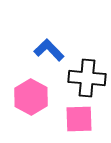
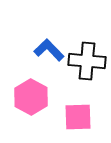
black cross: moved 17 px up
pink square: moved 1 px left, 2 px up
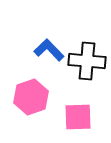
pink hexagon: rotated 12 degrees clockwise
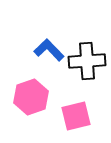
black cross: rotated 9 degrees counterclockwise
pink square: moved 2 px left, 1 px up; rotated 12 degrees counterclockwise
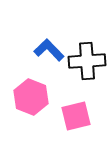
pink hexagon: rotated 20 degrees counterclockwise
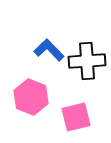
pink square: moved 1 px down
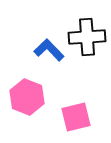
black cross: moved 24 px up
pink hexagon: moved 4 px left
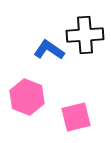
black cross: moved 2 px left, 2 px up
blue L-shape: rotated 12 degrees counterclockwise
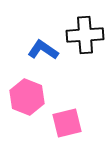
blue L-shape: moved 6 px left
pink square: moved 9 px left, 6 px down
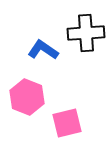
black cross: moved 1 px right, 2 px up
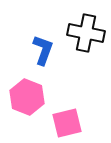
black cross: rotated 15 degrees clockwise
blue L-shape: rotated 76 degrees clockwise
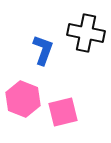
pink hexagon: moved 4 px left, 2 px down
pink square: moved 4 px left, 11 px up
